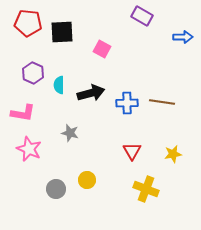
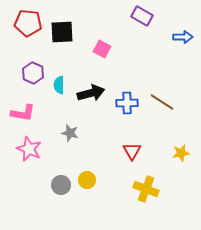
brown line: rotated 25 degrees clockwise
yellow star: moved 8 px right, 1 px up
gray circle: moved 5 px right, 4 px up
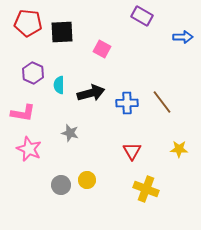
brown line: rotated 20 degrees clockwise
yellow star: moved 2 px left, 4 px up; rotated 12 degrees clockwise
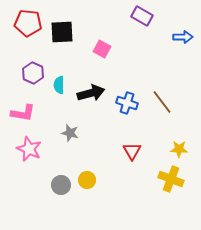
blue cross: rotated 20 degrees clockwise
yellow cross: moved 25 px right, 10 px up
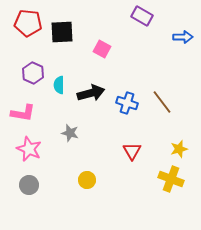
yellow star: rotated 18 degrees counterclockwise
gray circle: moved 32 px left
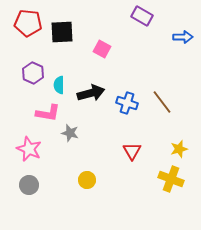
pink L-shape: moved 25 px right
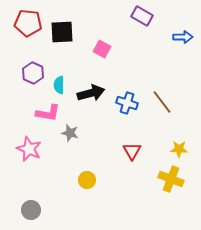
yellow star: rotated 18 degrees clockwise
gray circle: moved 2 px right, 25 px down
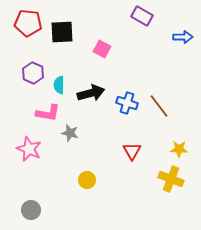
brown line: moved 3 px left, 4 px down
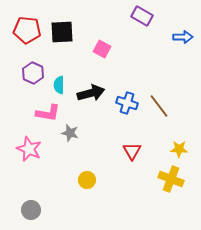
red pentagon: moved 1 px left, 7 px down
